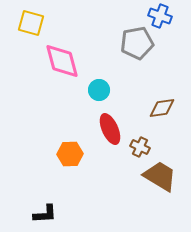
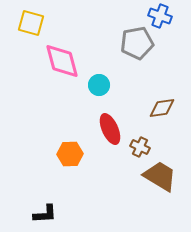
cyan circle: moved 5 px up
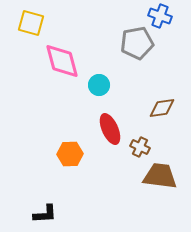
brown trapezoid: rotated 24 degrees counterclockwise
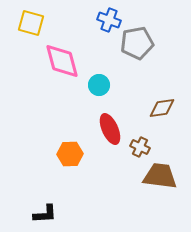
blue cross: moved 51 px left, 4 px down
